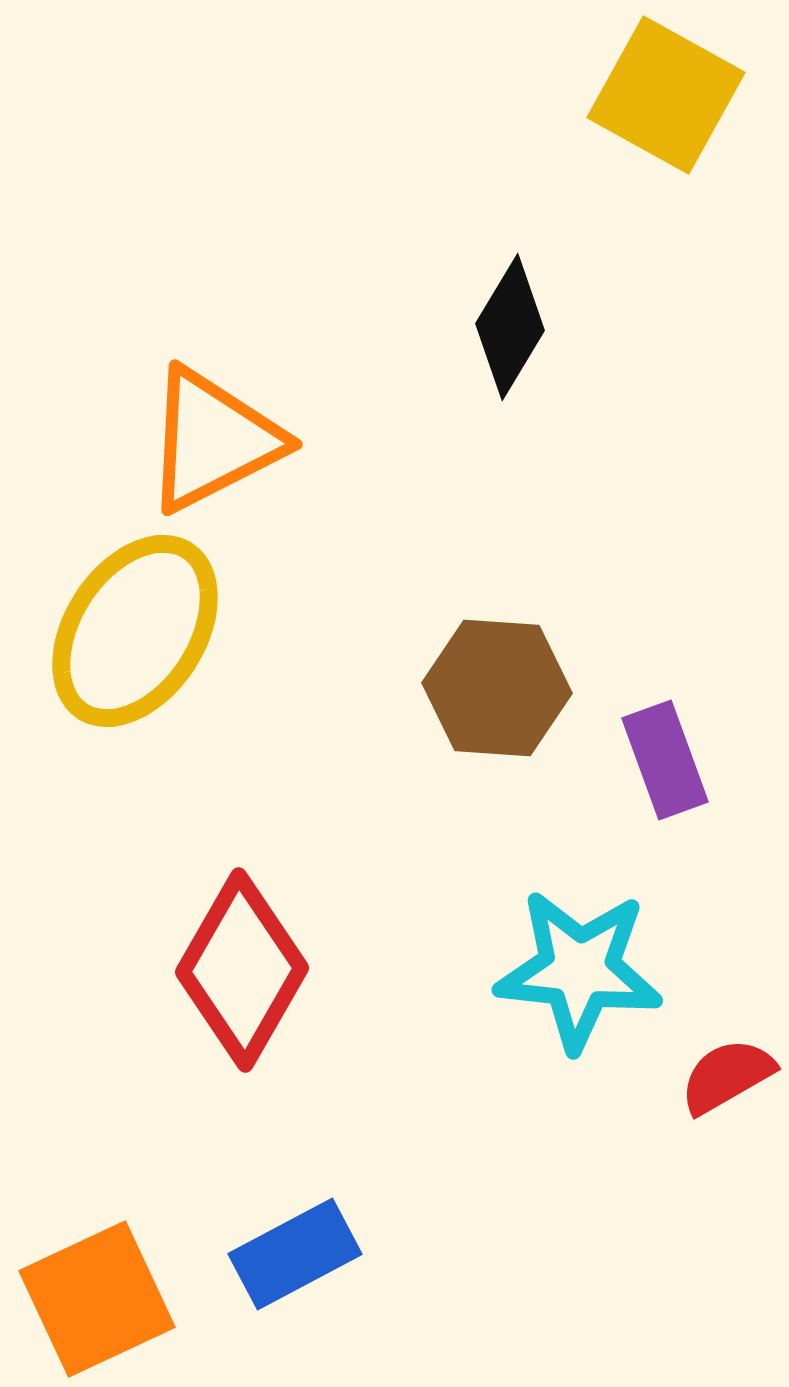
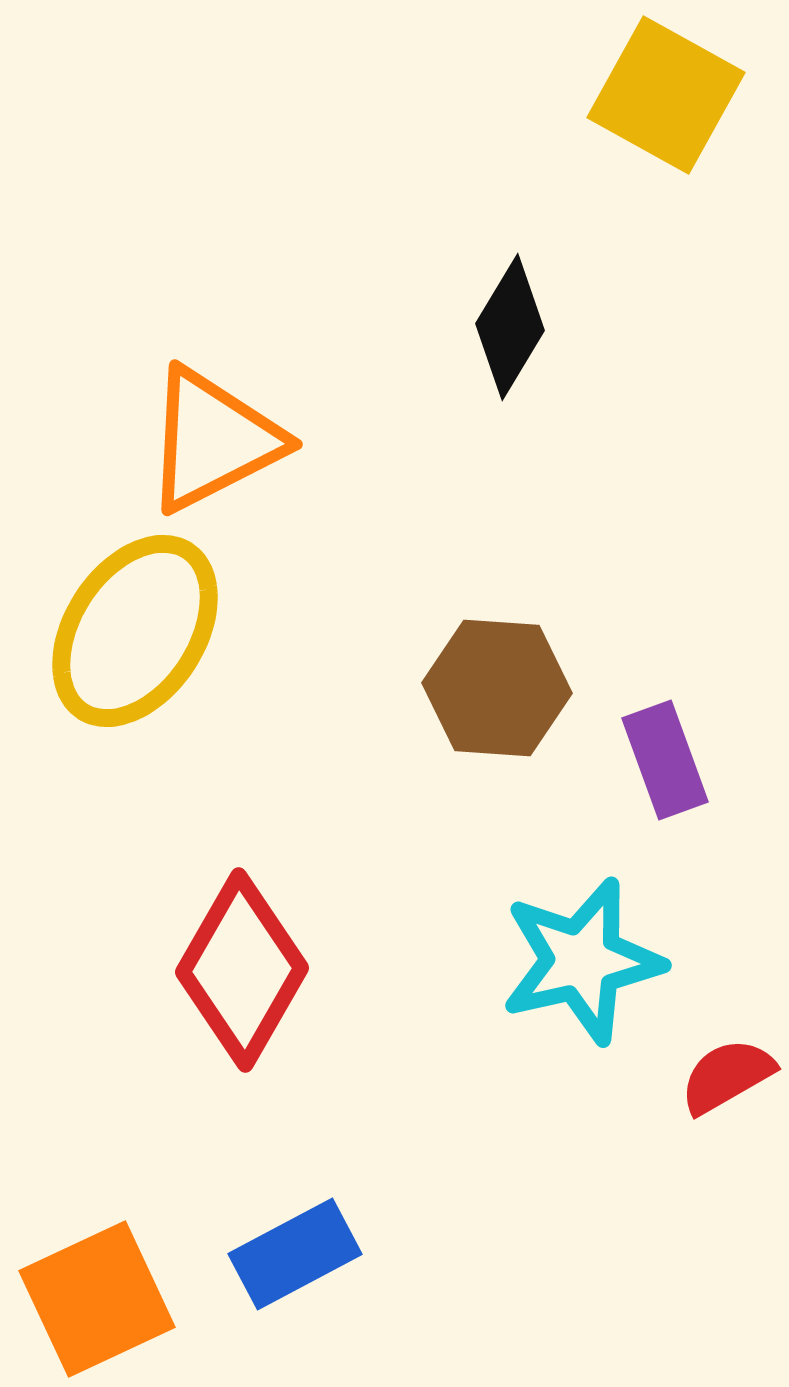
cyan star: moved 3 px right, 9 px up; rotated 19 degrees counterclockwise
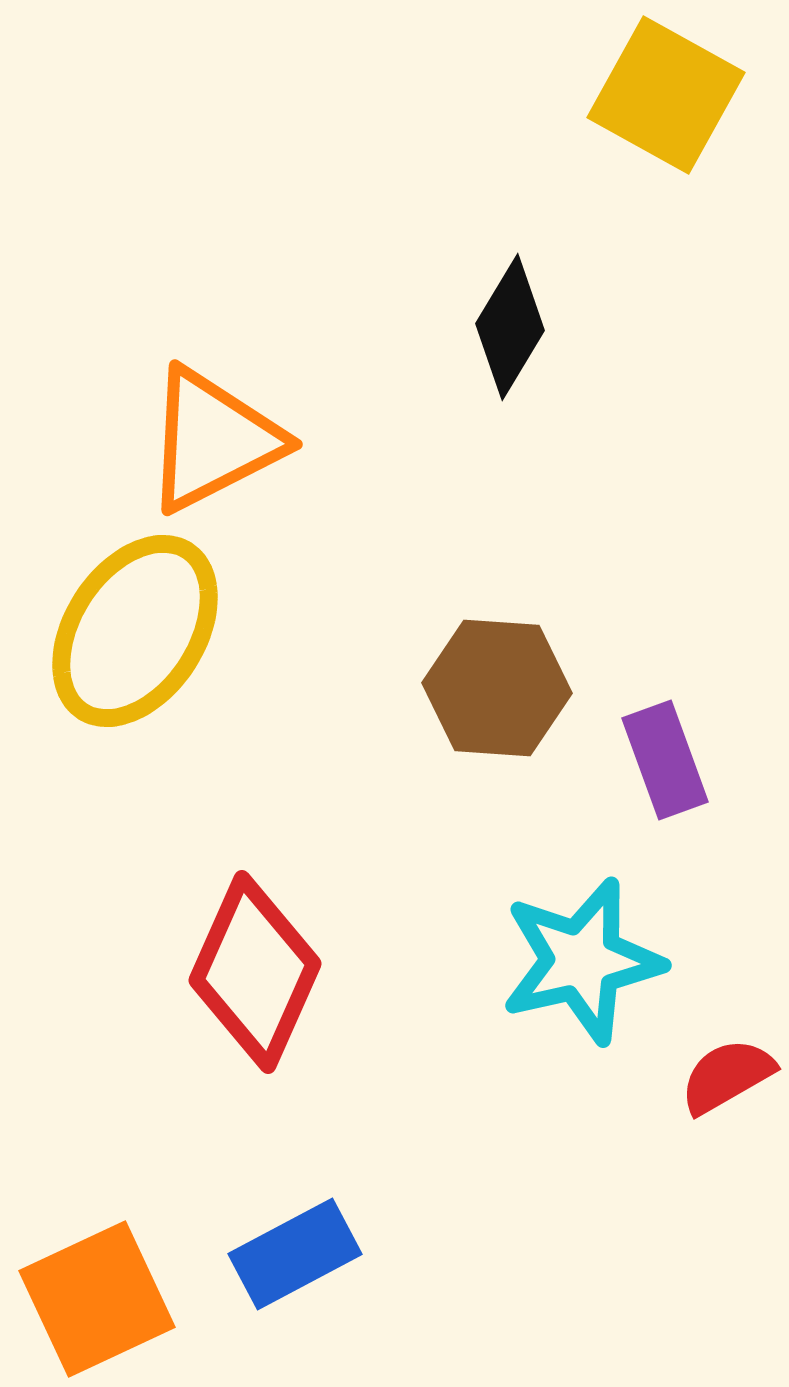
red diamond: moved 13 px right, 2 px down; rotated 6 degrees counterclockwise
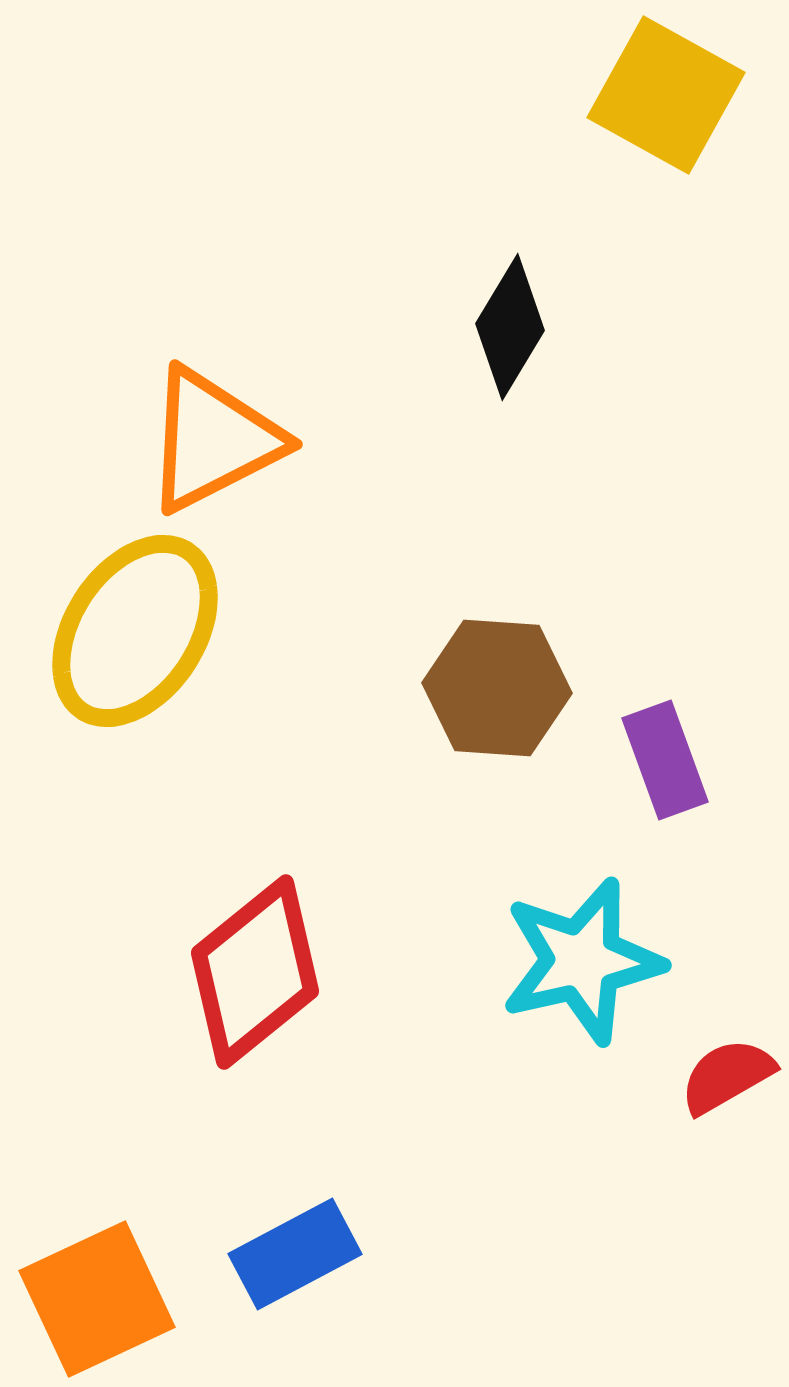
red diamond: rotated 27 degrees clockwise
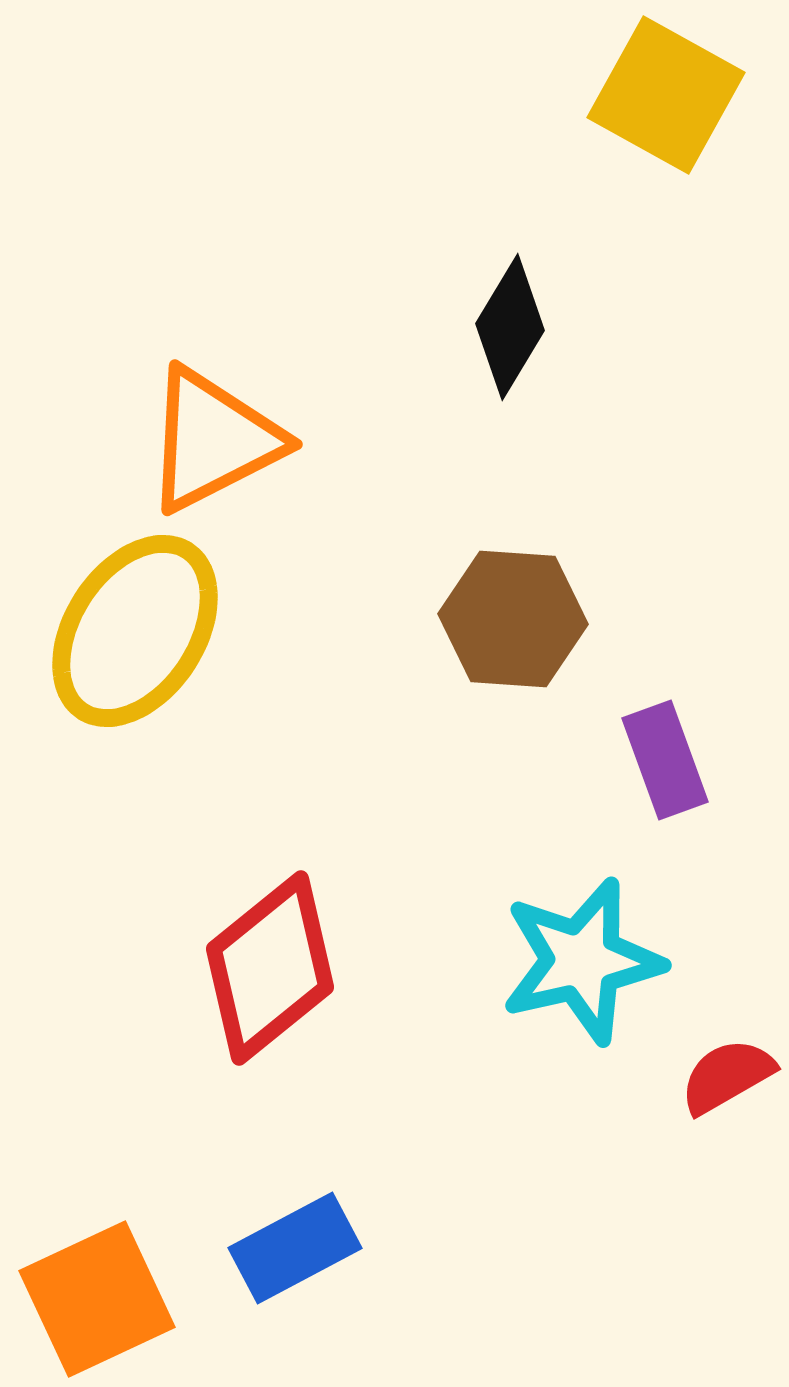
brown hexagon: moved 16 px right, 69 px up
red diamond: moved 15 px right, 4 px up
blue rectangle: moved 6 px up
